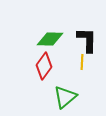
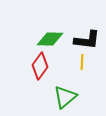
black L-shape: rotated 96 degrees clockwise
red diamond: moved 4 px left
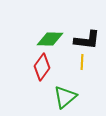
red diamond: moved 2 px right, 1 px down
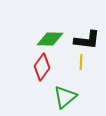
yellow line: moved 1 px left
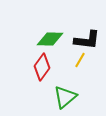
yellow line: moved 1 px left, 2 px up; rotated 28 degrees clockwise
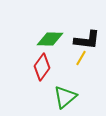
yellow line: moved 1 px right, 2 px up
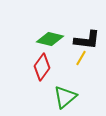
green diamond: rotated 12 degrees clockwise
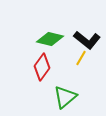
black L-shape: rotated 32 degrees clockwise
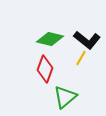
red diamond: moved 3 px right, 2 px down; rotated 16 degrees counterclockwise
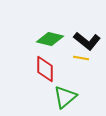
black L-shape: moved 1 px down
yellow line: rotated 70 degrees clockwise
red diamond: rotated 20 degrees counterclockwise
